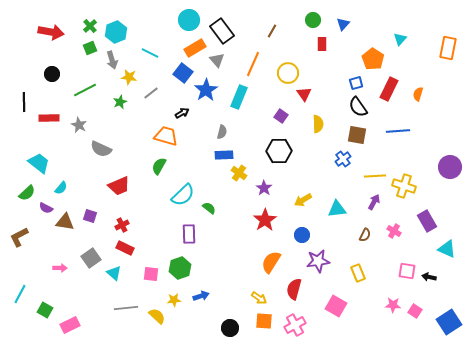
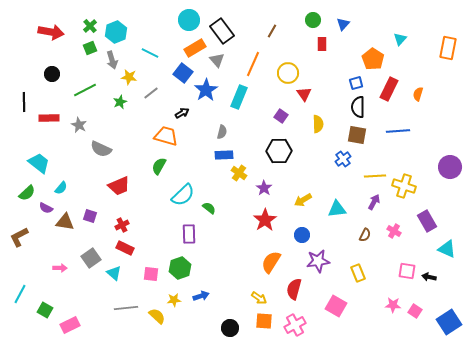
black semicircle at (358, 107): rotated 35 degrees clockwise
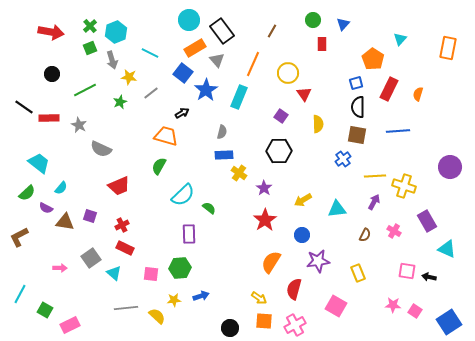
black line at (24, 102): moved 5 px down; rotated 54 degrees counterclockwise
green hexagon at (180, 268): rotated 15 degrees clockwise
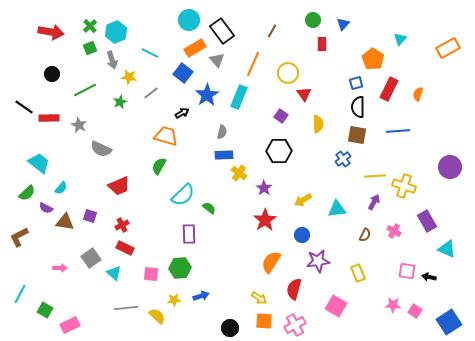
orange rectangle at (448, 48): rotated 50 degrees clockwise
blue star at (206, 90): moved 1 px right, 5 px down
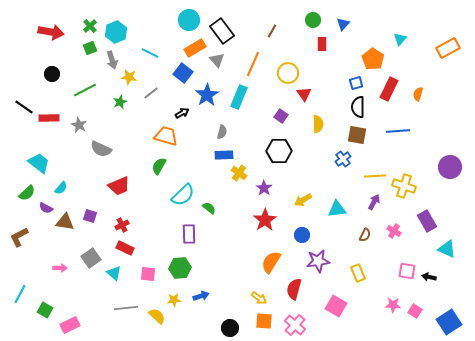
pink square at (151, 274): moved 3 px left
pink cross at (295, 325): rotated 20 degrees counterclockwise
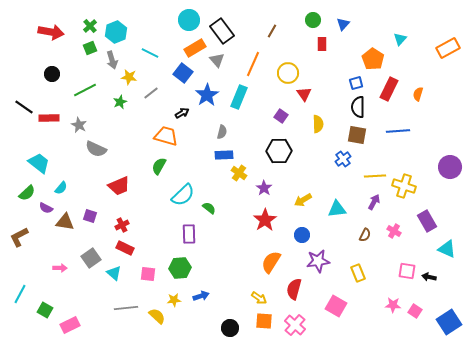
gray semicircle at (101, 149): moved 5 px left
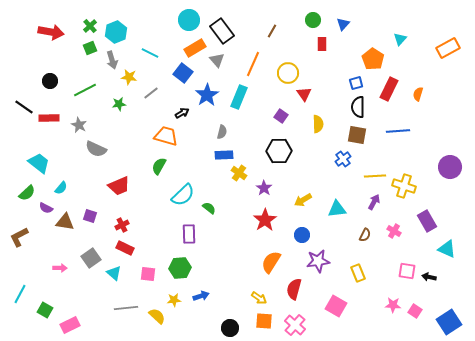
black circle at (52, 74): moved 2 px left, 7 px down
green star at (120, 102): moved 1 px left, 2 px down; rotated 16 degrees clockwise
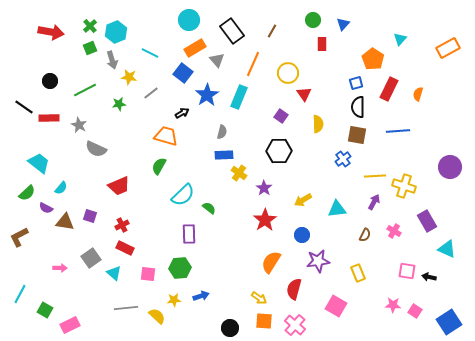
black rectangle at (222, 31): moved 10 px right
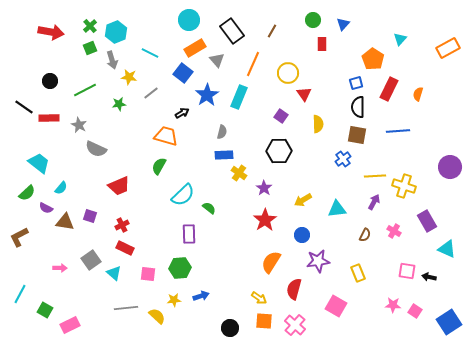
gray square at (91, 258): moved 2 px down
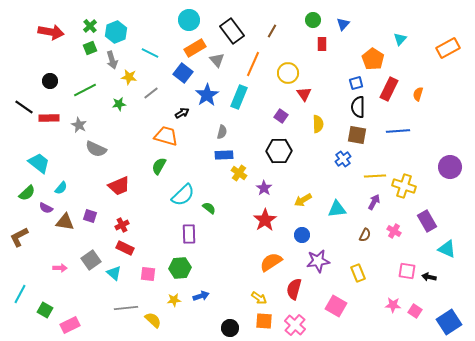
orange semicircle at (271, 262): rotated 25 degrees clockwise
yellow semicircle at (157, 316): moved 4 px left, 4 px down
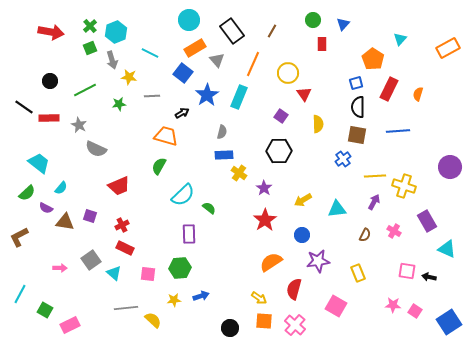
gray line at (151, 93): moved 1 px right, 3 px down; rotated 35 degrees clockwise
